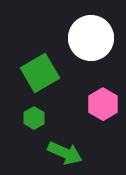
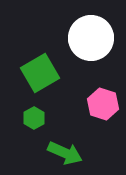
pink hexagon: rotated 12 degrees counterclockwise
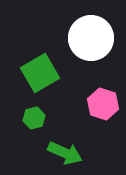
green hexagon: rotated 15 degrees clockwise
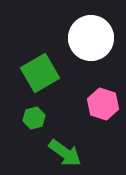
green arrow: rotated 12 degrees clockwise
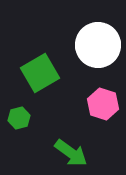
white circle: moved 7 px right, 7 px down
green hexagon: moved 15 px left
green arrow: moved 6 px right
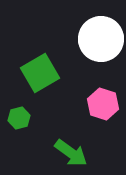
white circle: moved 3 px right, 6 px up
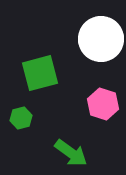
green square: rotated 15 degrees clockwise
green hexagon: moved 2 px right
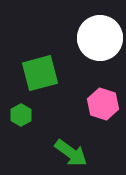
white circle: moved 1 px left, 1 px up
green hexagon: moved 3 px up; rotated 15 degrees counterclockwise
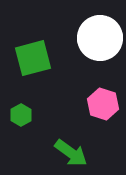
green square: moved 7 px left, 15 px up
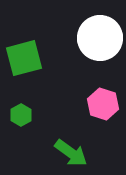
green square: moved 9 px left
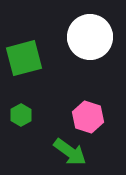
white circle: moved 10 px left, 1 px up
pink hexagon: moved 15 px left, 13 px down
green arrow: moved 1 px left, 1 px up
